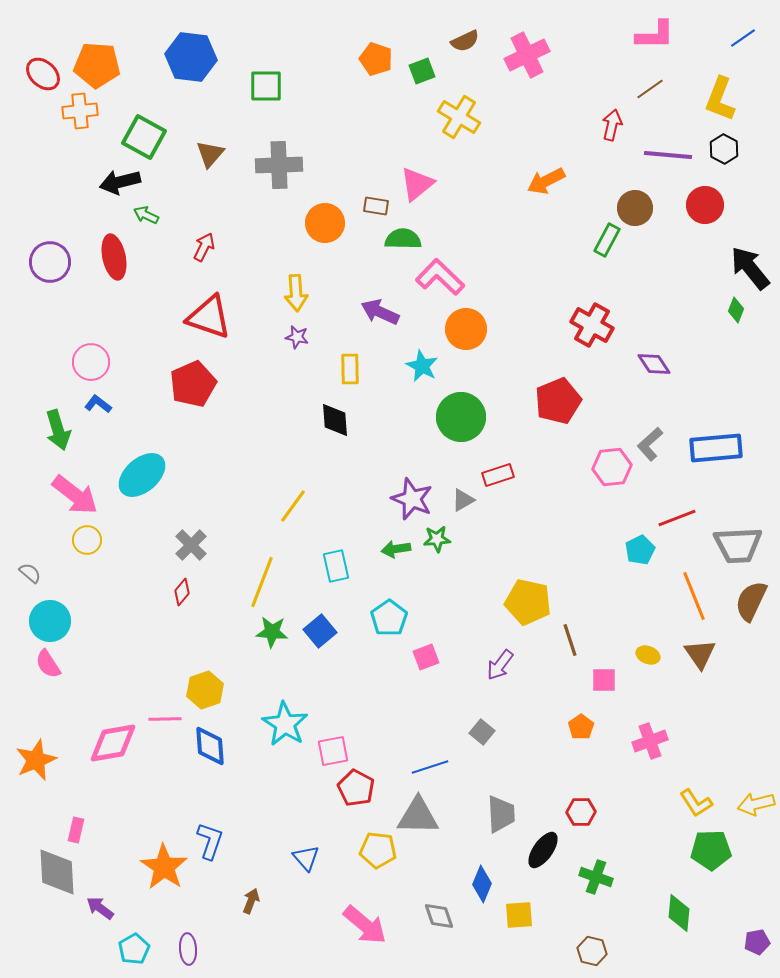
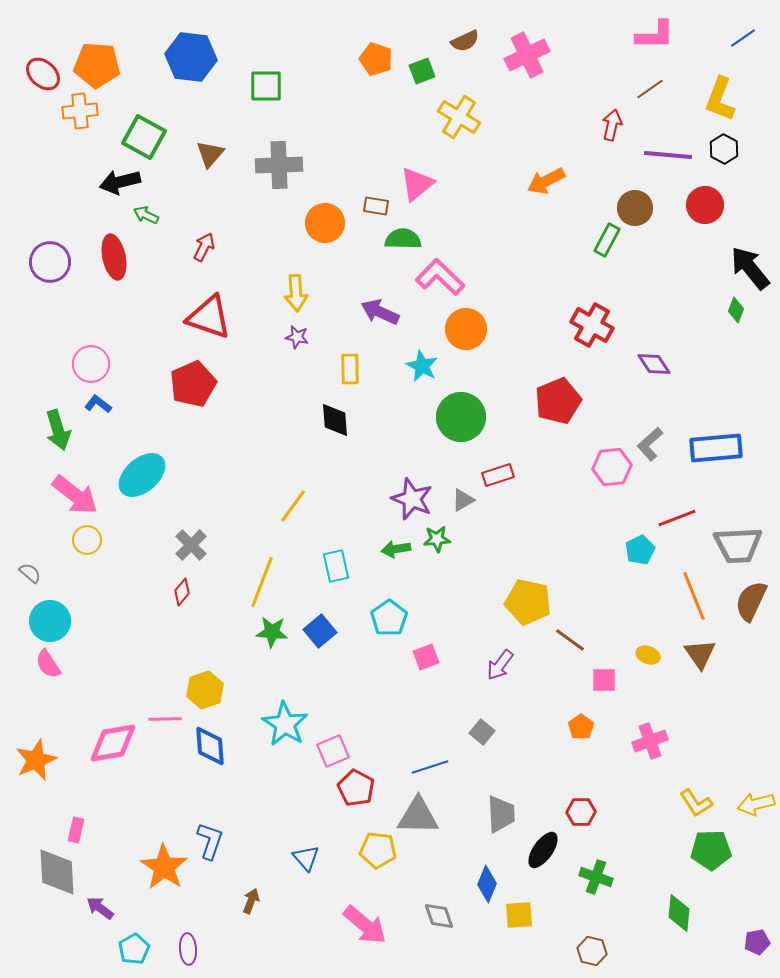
pink circle at (91, 362): moved 2 px down
brown line at (570, 640): rotated 36 degrees counterclockwise
pink square at (333, 751): rotated 12 degrees counterclockwise
blue diamond at (482, 884): moved 5 px right
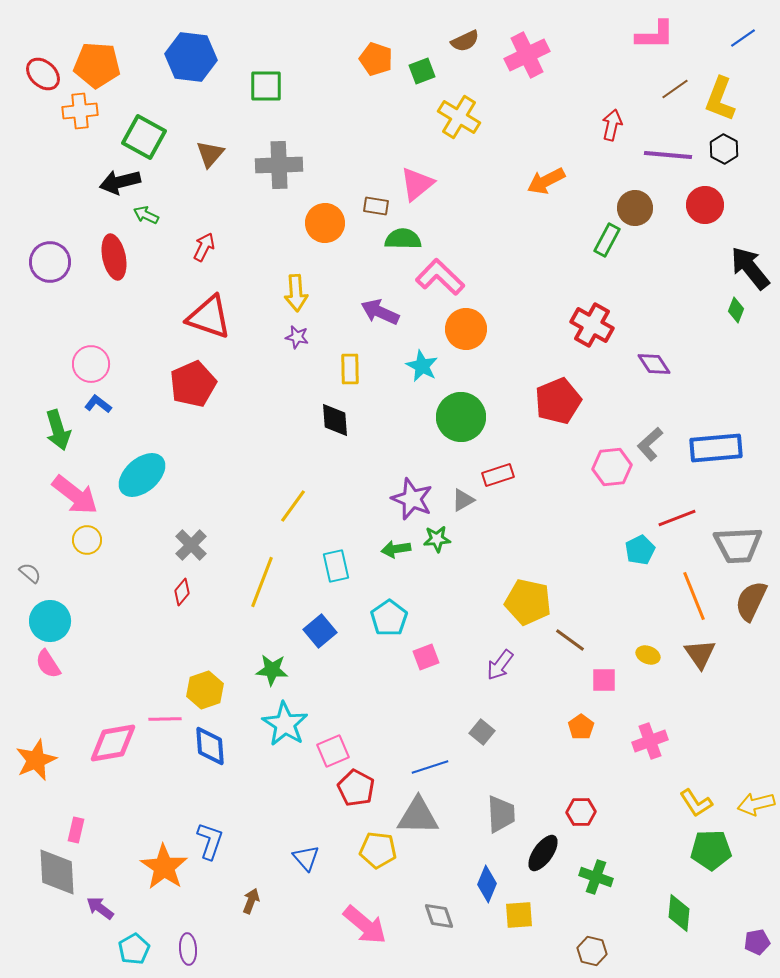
brown line at (650, 89): moved 25 px right
green star at (272, 632): moved 38 px down
black ellipse at (543, 850): moved 3 px down
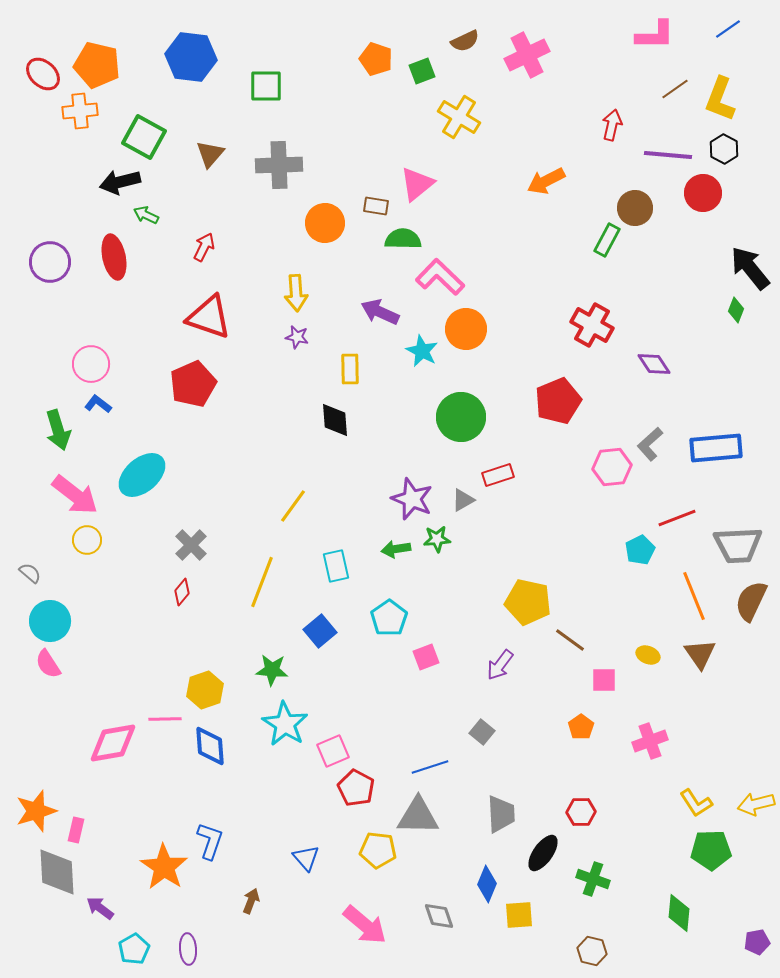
blue line at (743, 38): moved 15 px left, 9 px up
orange pentagon at (97, 65): rotated 9 degrees clockwise
red circle at (705, 205): moved 2 px left, 12 px up
cyan star at (422, 366): moved 15 px up
orange star at (36, 760): moved 51 px down; rotated 6 degrees clockwise
green cross at (596, 877): moved 3 px left, 2 px down
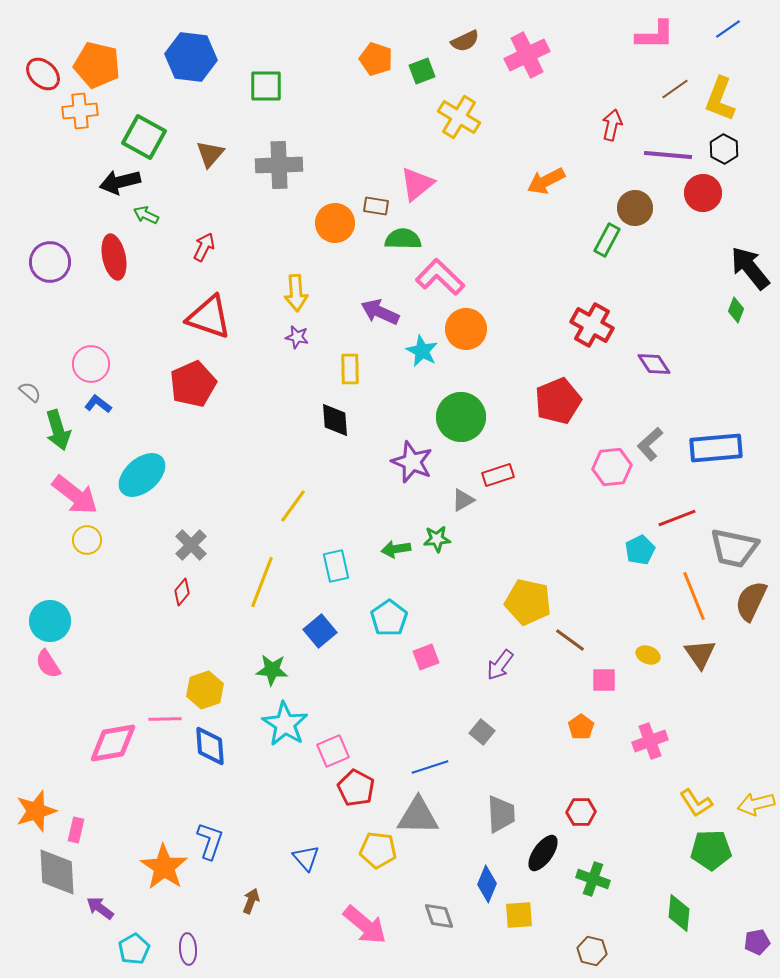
orange circle at (325, 223): moved 10 px right
purple star at (412, 499): moved 37 px up
gray trapezoid at (738, 545): moved 4 px left, 3 px down; rotated 15 degrees clockwise
gray semicircle at (30, 573): moved 181 px up
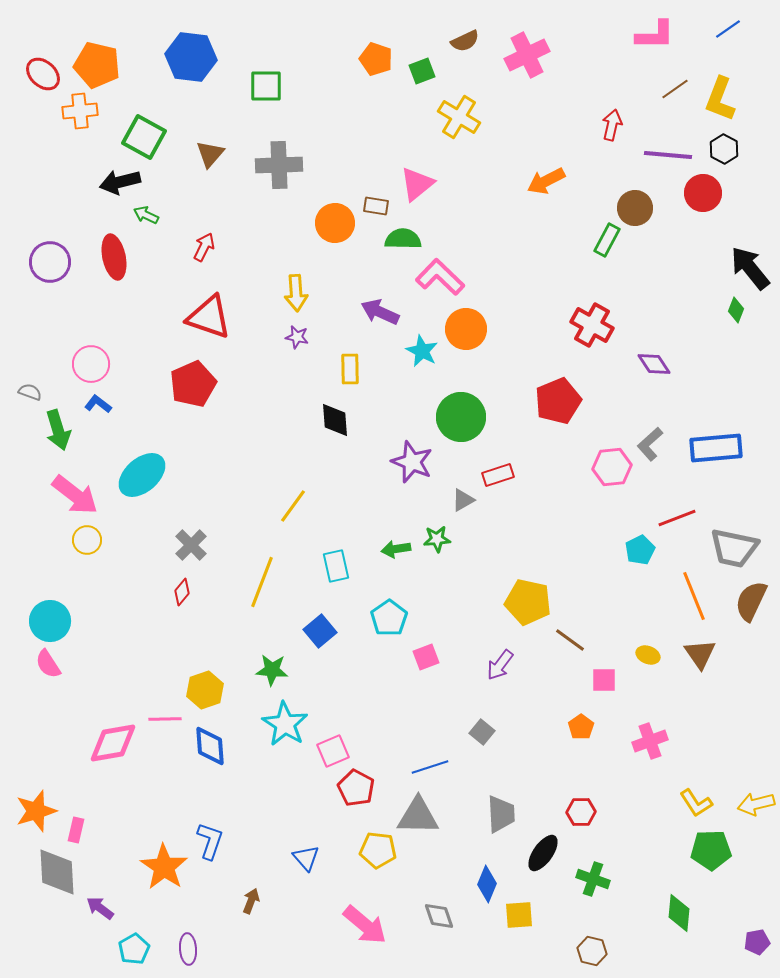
gray semicircle at (30, 392): rotated 20 degrees counterclockwise
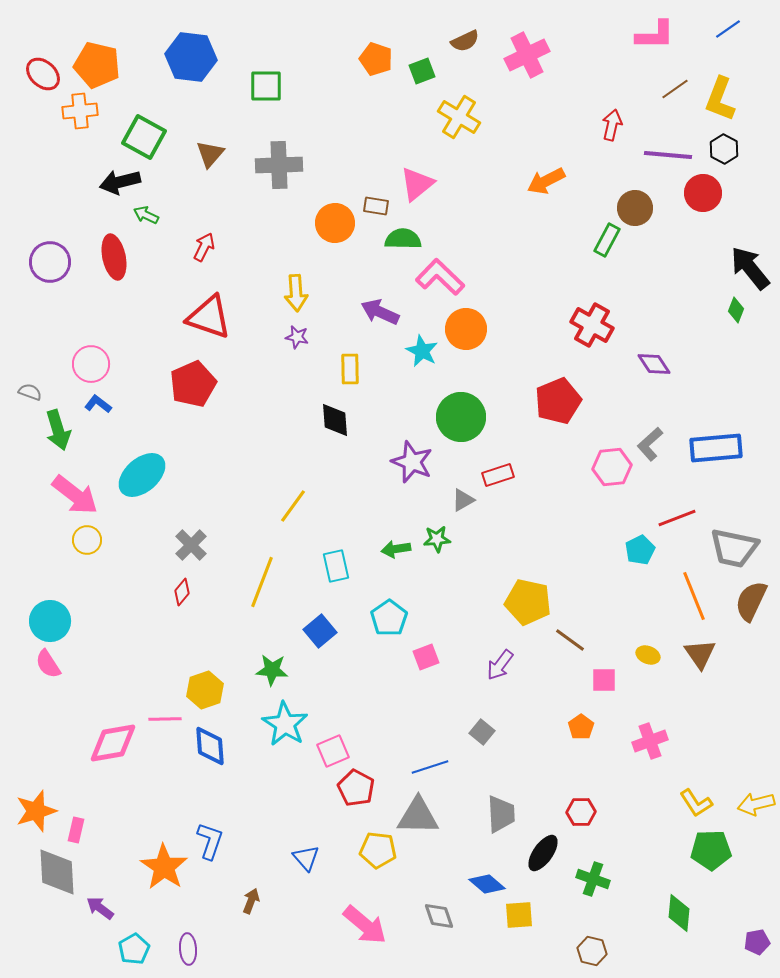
blue diamond at (487, 884): rotated 72 degrees counterclockwise
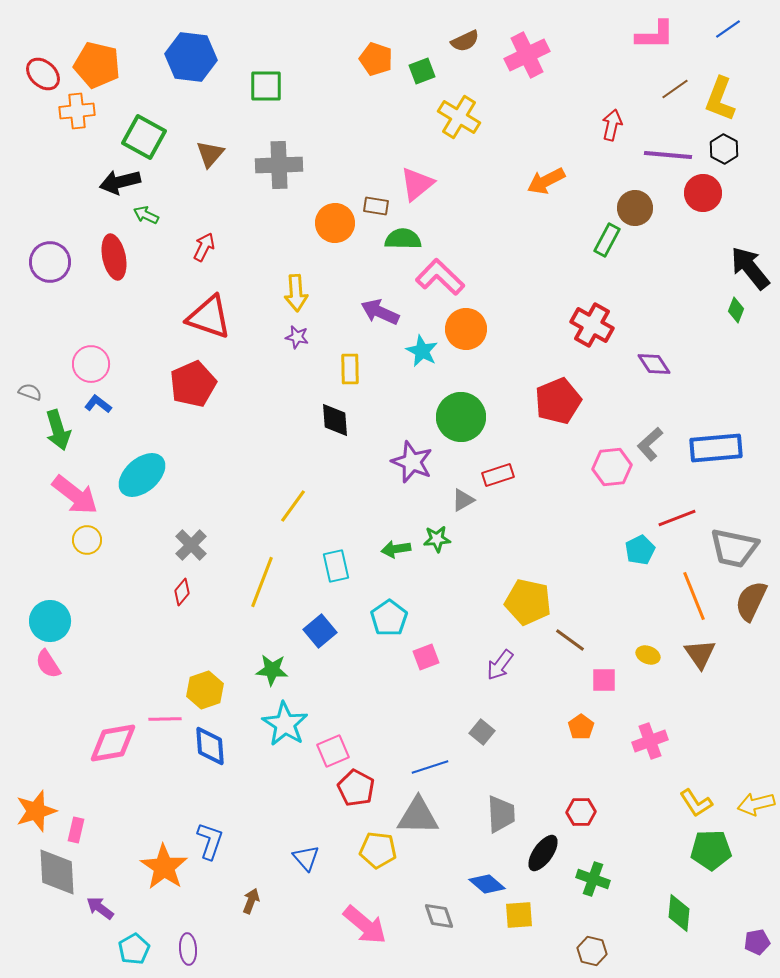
orange cross at (80, 111): moved 3 px left
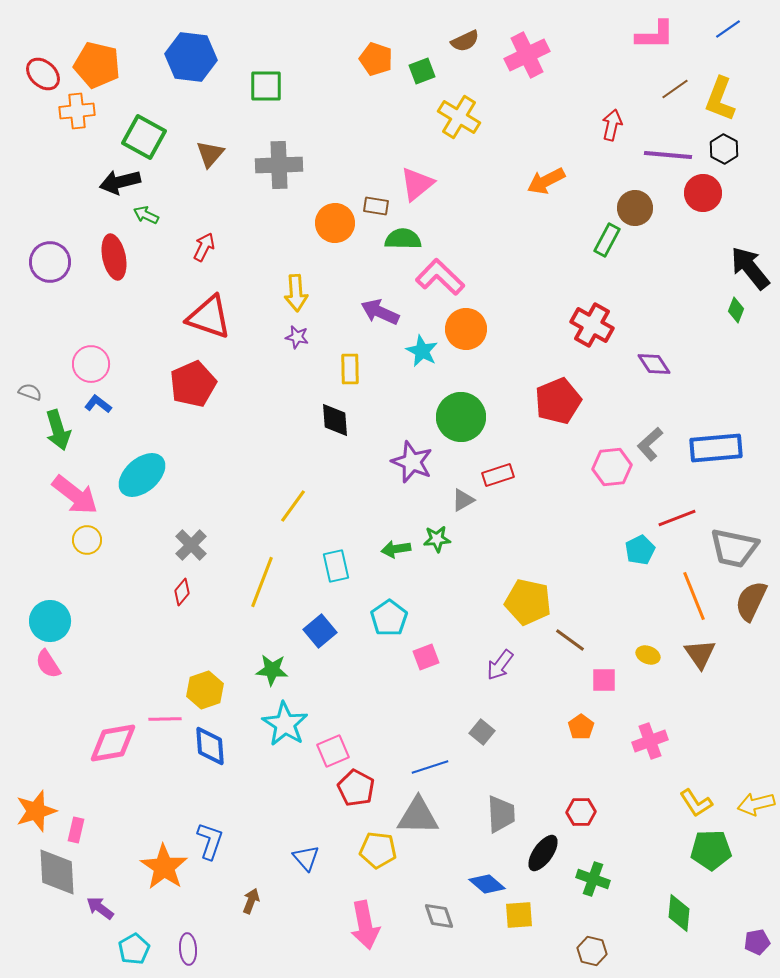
pink arrow at (365, 925): rotated 39 degrees clockwise
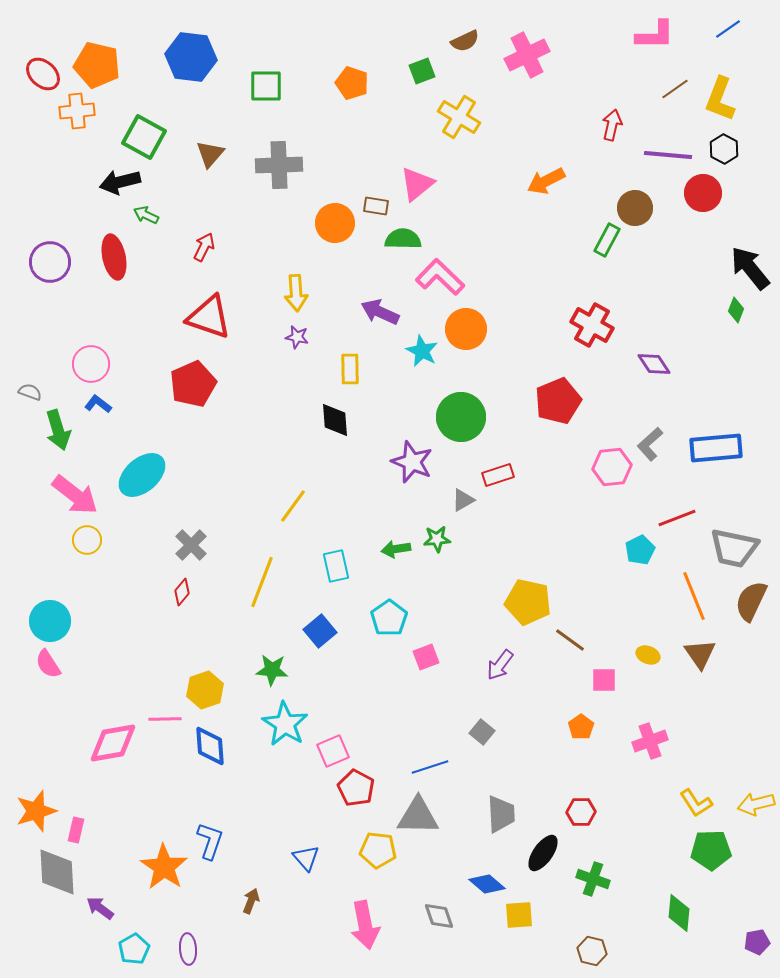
orange pentagon at (376, 59): moved 24 px left, 24 px down
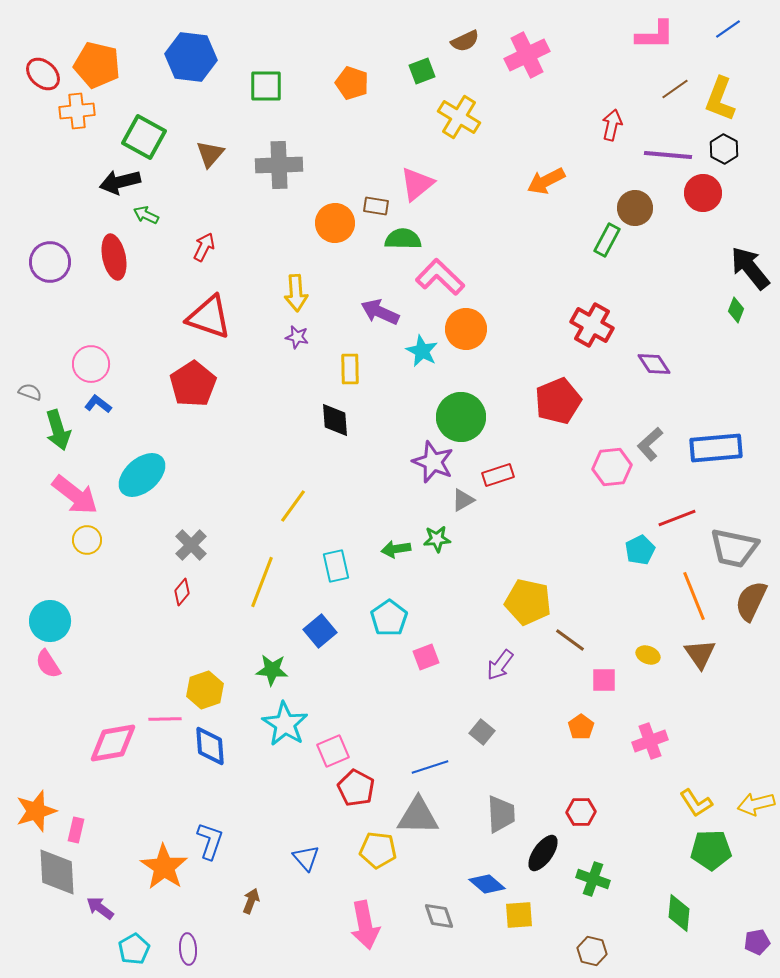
red pentagon at (193, 384): rotated 9 degrees counterclockwise
purple star at (412, 462): moved 21 px right
